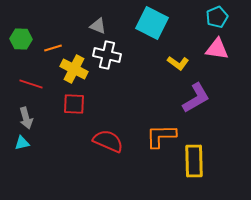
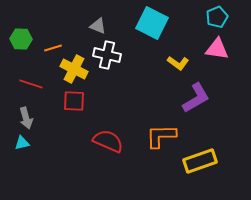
red square: moved 3 px up
yellow rectangle: moved 6 px right; rotated 72 degrees clockwise
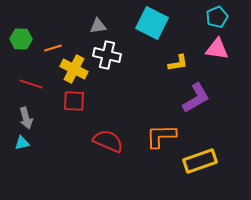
gray triangle: rotated 30 degrees counterclockwise
yellow L-shape: rotated 45 degrees counterclockwise
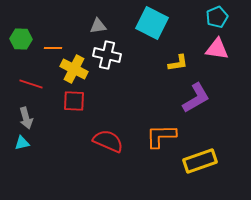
orange line: rotated 18 degrees clockwise
